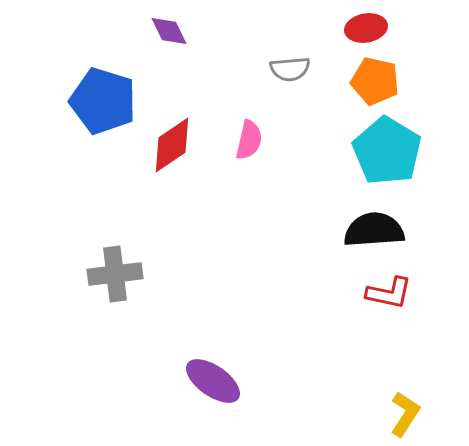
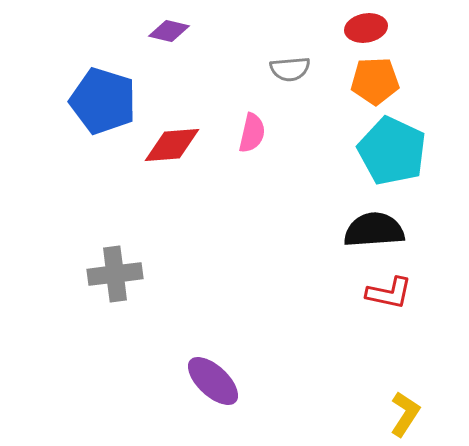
purple diamond: rotated 51 degrees counterclockwise
orange pentagon: rotated 15 degrees counterclockwise
pink semicircle: moved 3 px right, 7 px up
red diamond: rotated 30 degrees clockwise
cyan pentagon: moved 5 px right; rotated 6 degrees counterclockwise
purple ellipse: rotated 8 degrees clockwise
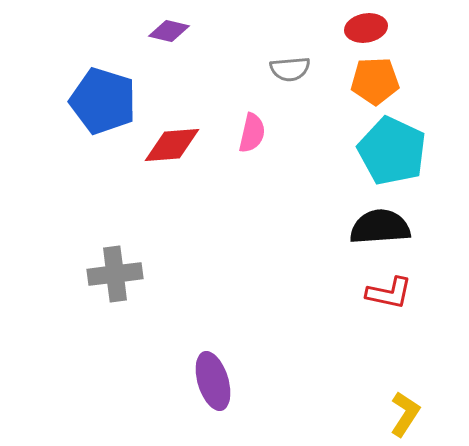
black semicircle: moved 6 px right, 3 px up
purple ellipse: rotated 30 degrees clockwise
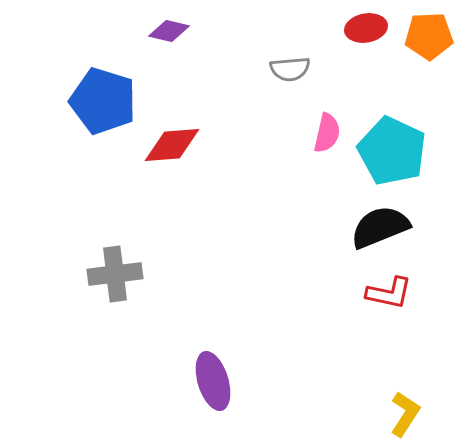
orange pentagon: moved 54 px right, 45 px up
pink semicircle: moved 75 px right
black semicircle: rotated 18 degrees counterclockwise
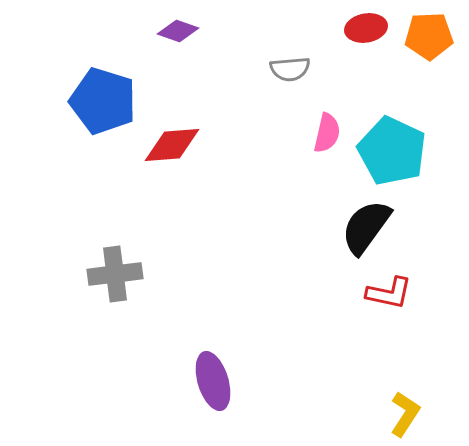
purple diamond: moved 9 px right; rotated 6 degrees clockwise
black semicircle: moved 14 px left; rotated 32 degrees counterclockwise
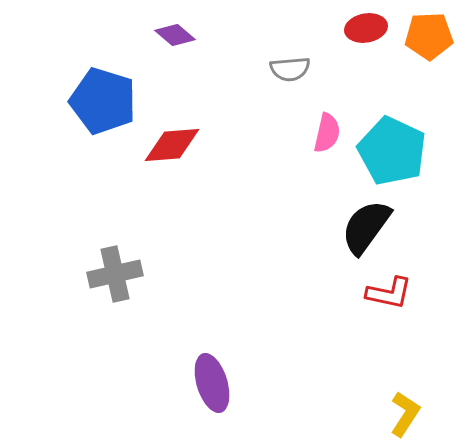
purple diamond: moved 3 px left, 4 px down; rotated 21 degrees clockwise
gray cross: rotated 6 degrees counterclockwise
purple ellipse: moved 1 px left, 2 px down
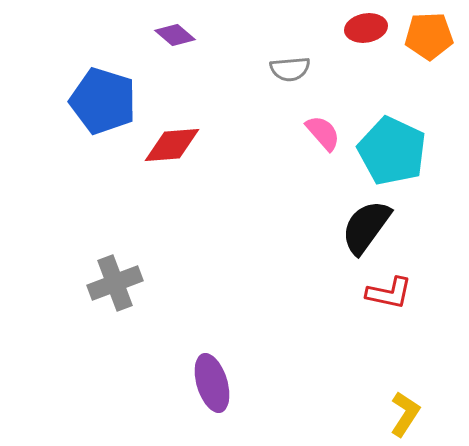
pink semicircle: moved 4 px left; rotated 54 degrees counterclockwise
gray cross: moved 9 px down; rotated 8 degrees counterclockwise
